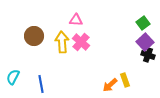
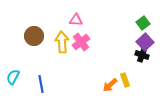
pink cross: rotated 12 degrees clockwise
black cross: moved 6 px left
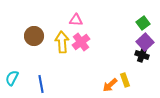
cyan semicircle: moved 1 px left, 1 px down
